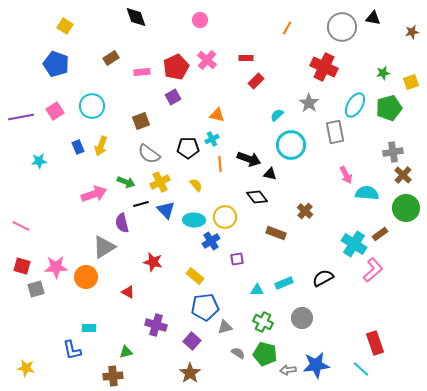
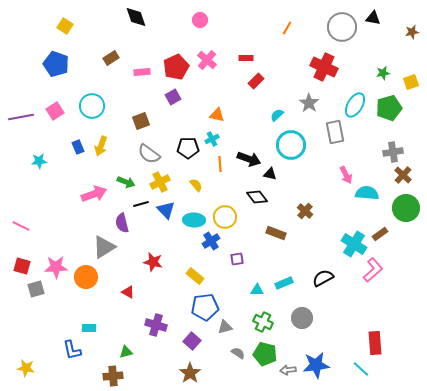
red rectangle at (375, 343): rotated 15 degrees clockwise
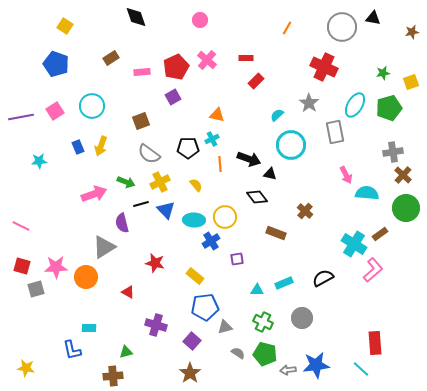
red star at (153, 262): moved 2 px right, 1 px down
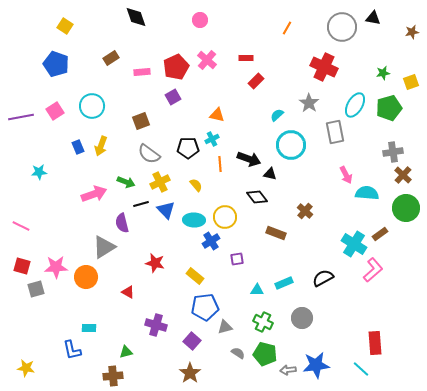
cyan star at (39, 161): moved 11 px down
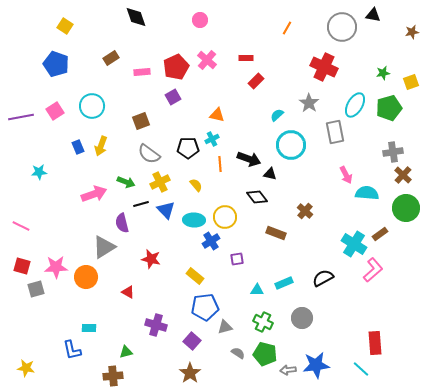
black triangle at (373, 18): moved 3 px up
red star at (155, 263): moved 4 px left, 4 px up
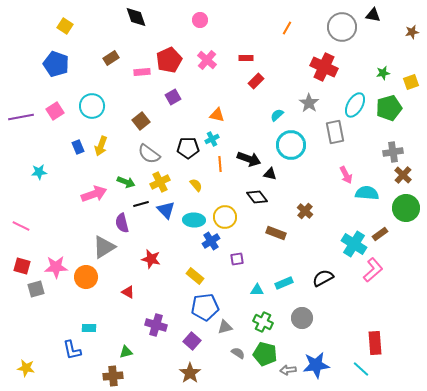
red pentagon at (176, 67): moved 7 px left, 7 px up
brown square at (141, 121): rotated 18 degrees counterclockwise
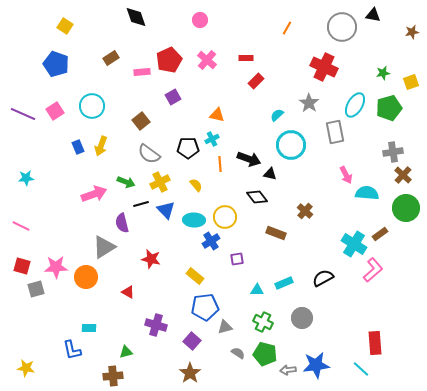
purple line at (21, 117): moved 2 px right, 3 px up; rotated 35 degrees clockwise
cyan star at (39, 172): moved 13 px left, 6 px down
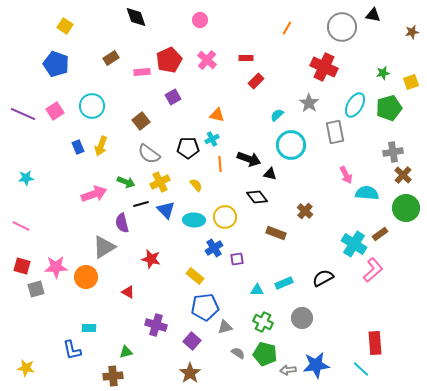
blue cross at (211, 241): moved 3 px right, 7 px down
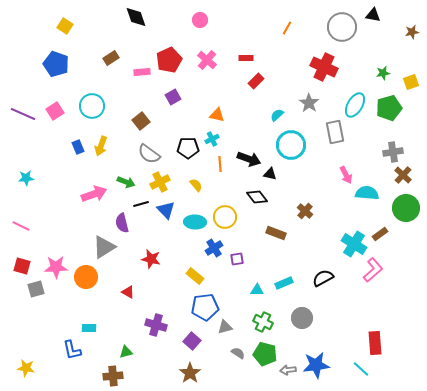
cyan ellipse at (194, 220): moved 1 px right, 2 px down
